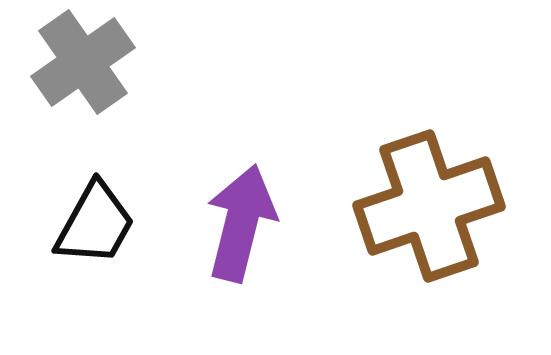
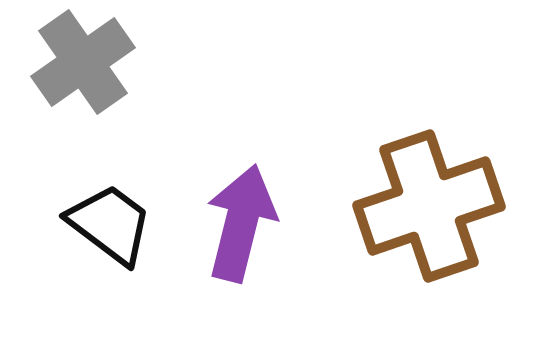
black trapezoid: moved 15 px right; rotated 82 degrees counterclockwise
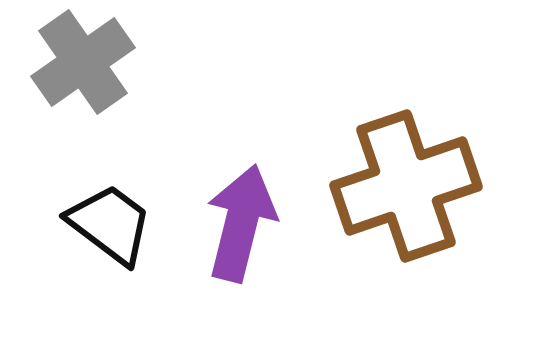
brown cross: moved 23 px left, 20 px up
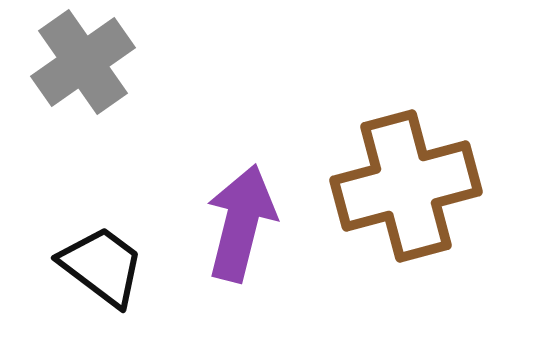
brown cross: rotated 4 degrees clockwise
black trapezoid: moved 8 px left, 42 px down
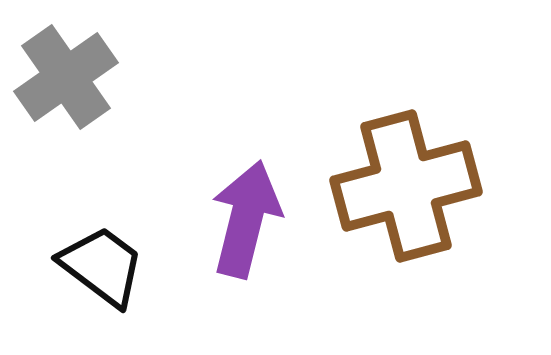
gray cross: moved 17 px left, 15 px down
purple arrow: moved 5 px right, 4 px up
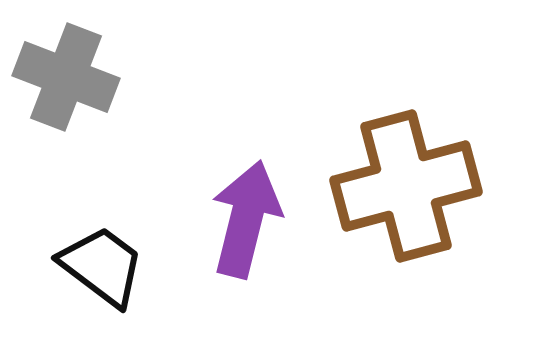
gray cross: rotated 34 degrees counterclockwise
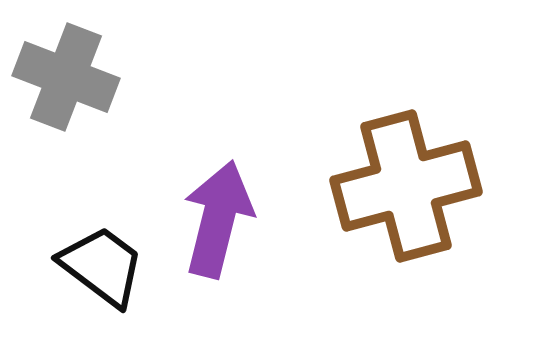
purple arrow: moved 28 px left
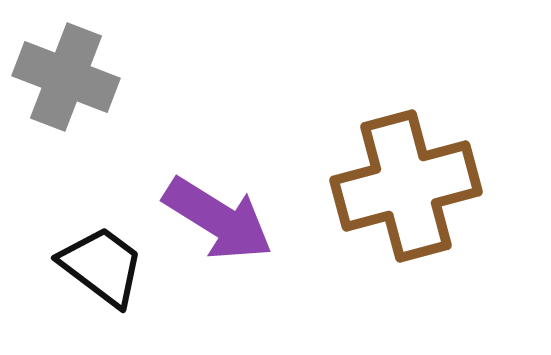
purple arrow: rotated 108 degrees clockwise
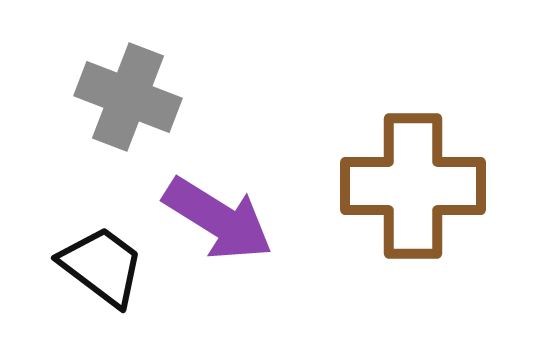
gray cross: moved 62 px right, 20 px down
brown cross: moved 7 px right; rotated 15 degrees clockwise
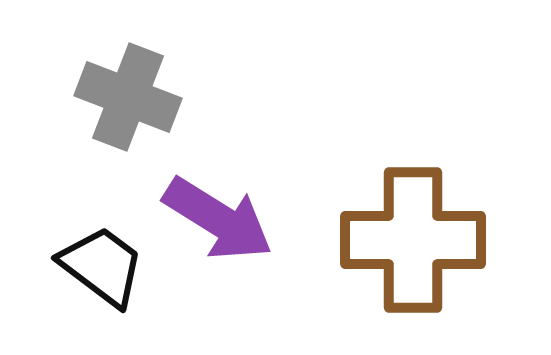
brown cross: moved 54 px down
